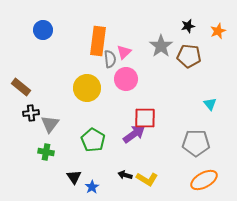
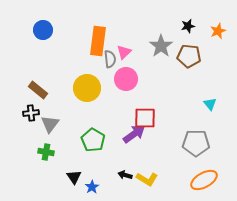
brown rectangle: moved 17 px right, 3 px down
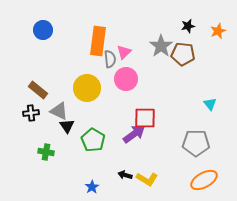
brown pentagon: moved 6 px left, 2 px up
gray triangle: moved 9 px right, 13 px up; rotated 42 degrees counterclockwise
black triangle: moved 7 px left, 51 px up
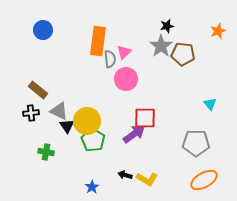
black star: moved 21 px left
yellow circle: moved 33 px down
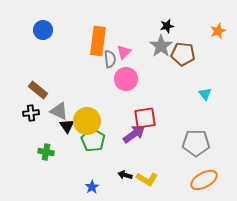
cyan triangle: moved 5 px left, 10 px up
red square: rotated 10 degrees counterclockwise
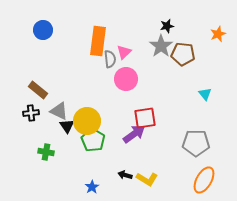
orange star: moved 3 px down
orange ellipse: rotated 32 degrees counterclockwise
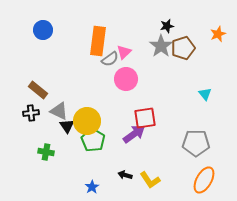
brown pentagon: moved 6 px up; rotated 25 degrees counterclockwise
gray semicircle: rotated 60 degrees clockwise
yellow L-shape: moved 3 px right, 1 px down; rotated 25 degrees clockwise
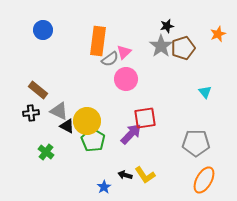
cyan triangle: moved 2 px up
black triangle: rotated 28 degrees counterclockwise
purple arrow: moved 3 px left; rotated 10 degrees counterclockwise
green cross: rotated 28 degrees clockwise
yellow L-shape: moved 5 px left, 5 px up
blue star: moved 12 px right
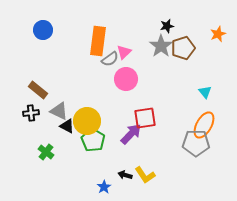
orange ellipse: moved 55 px up
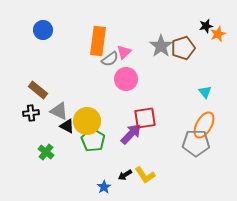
black star: moved 39 px right
black arrow: rotated 48 degrees counterclockwise
